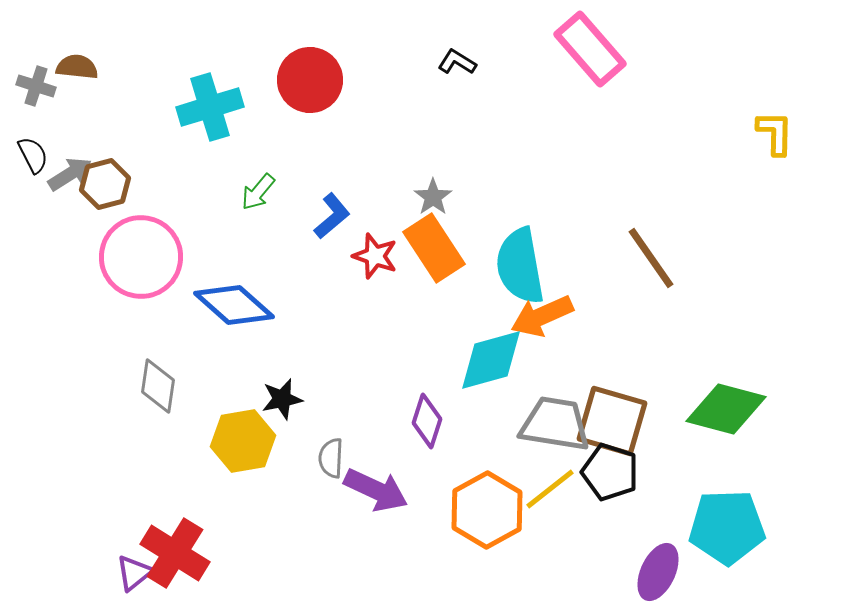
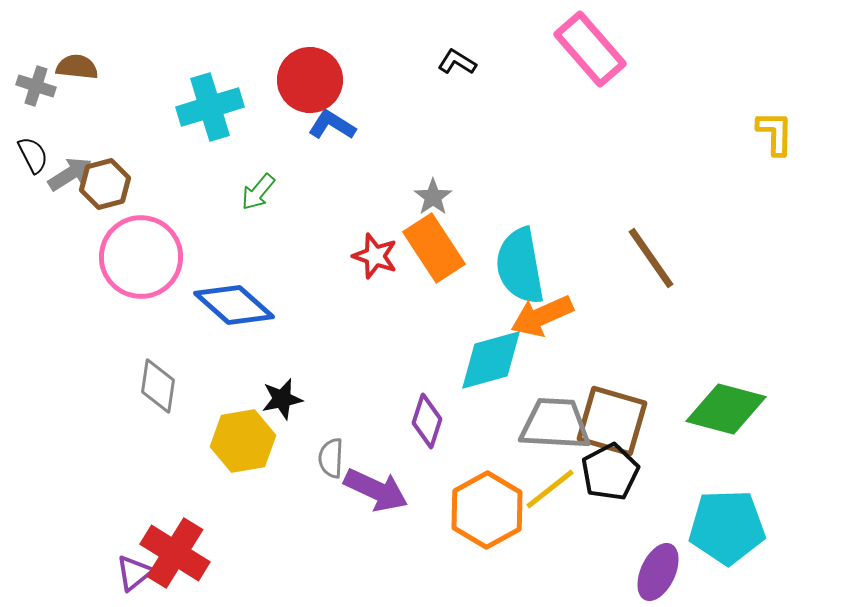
blue L-shape: moved 91 px up; rotated 108 degrees counterclockwise
gray trapezoid: rotated 6 degrees counterclockwise
black pentagon: rotated 26 degrees clockwise
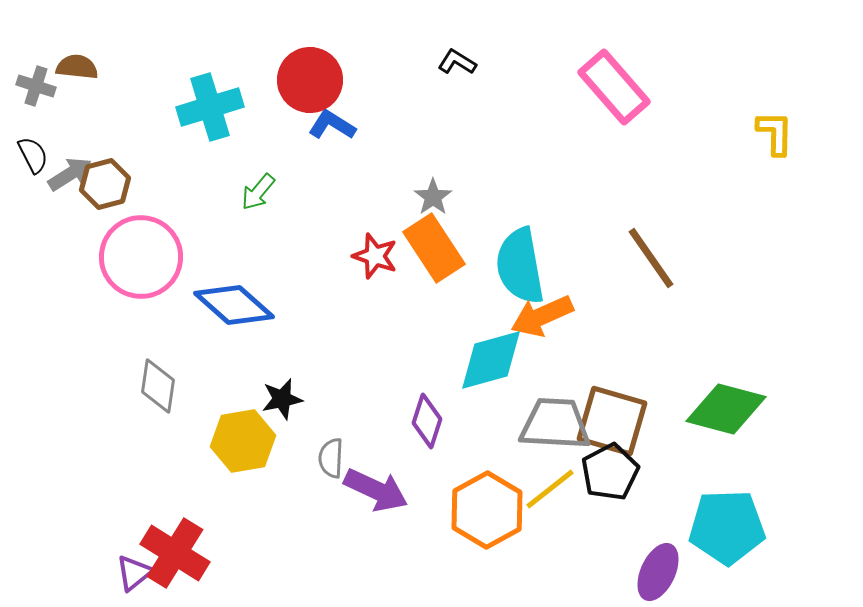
pink rectangle: moved 24 px right, 38 px down
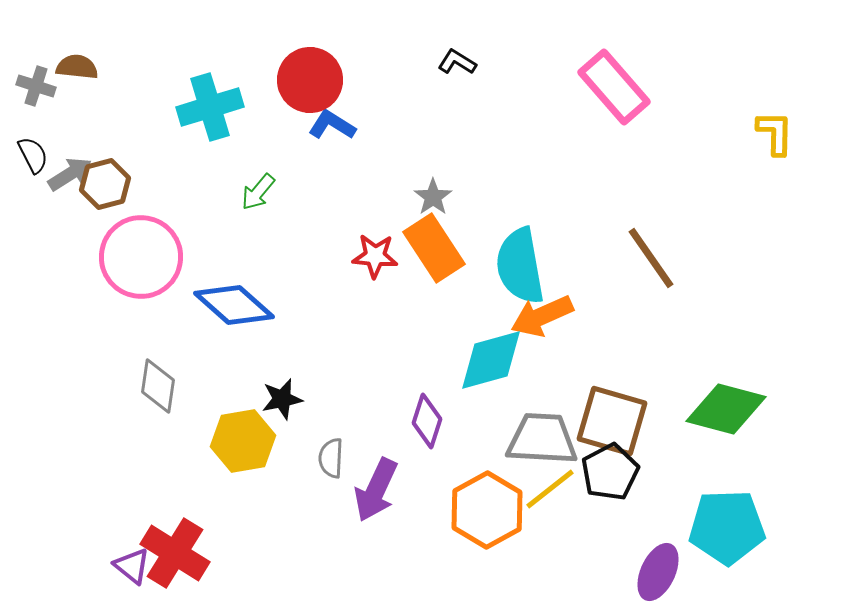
red star: rotated 15 degrees counterclockwise
gray trapezoid: moved 13 px left, 15 px down
purple arrow: rotated 90 degrees clockwise
purple triangle: moved 2 px left, 7 px up; rotated 42 degrees counterclockwise
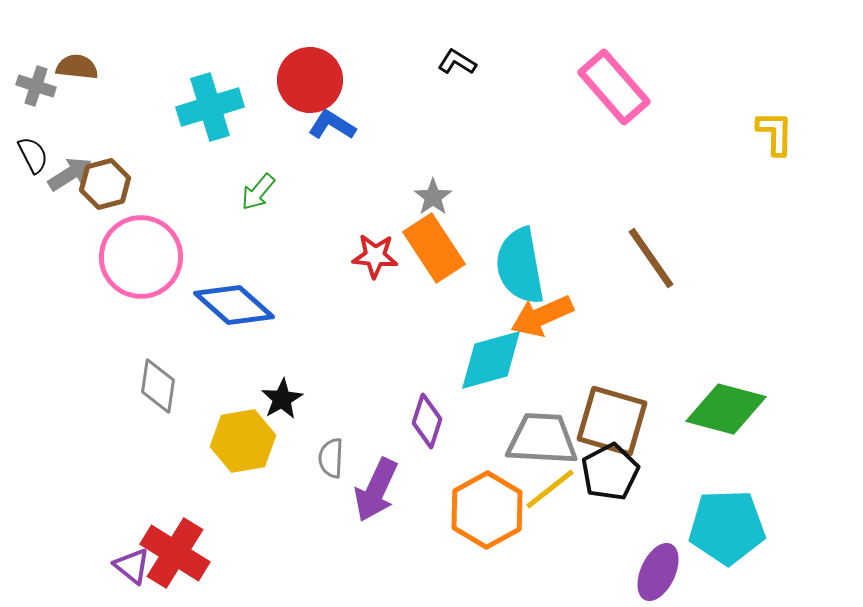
black star: rotated 18 degrees counterclockwise
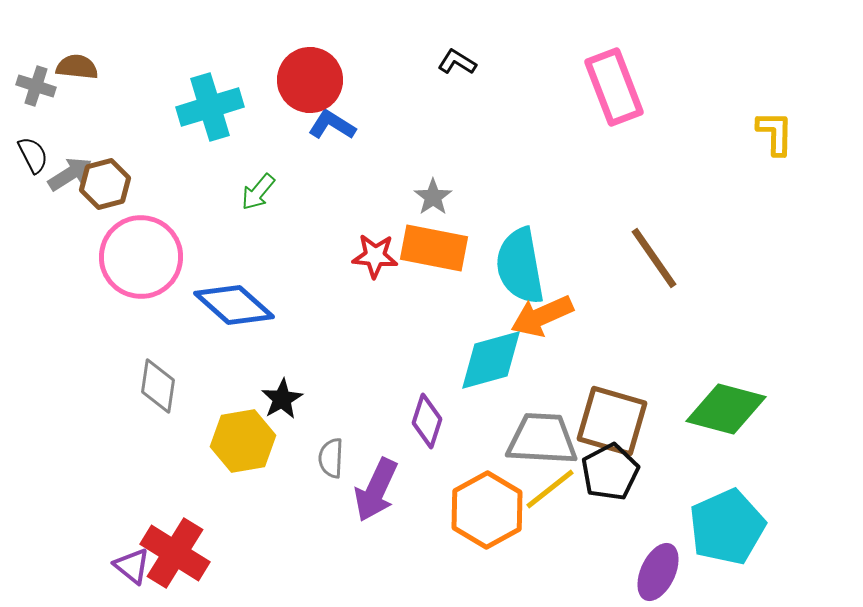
pink rectangle: rotated 20 degrees clockwise
orange rectangle: rotated 46 degrees counterclockwise
brown line: moved 3 px right
cyan pentagon: rotated 22 degrees counterclockwise
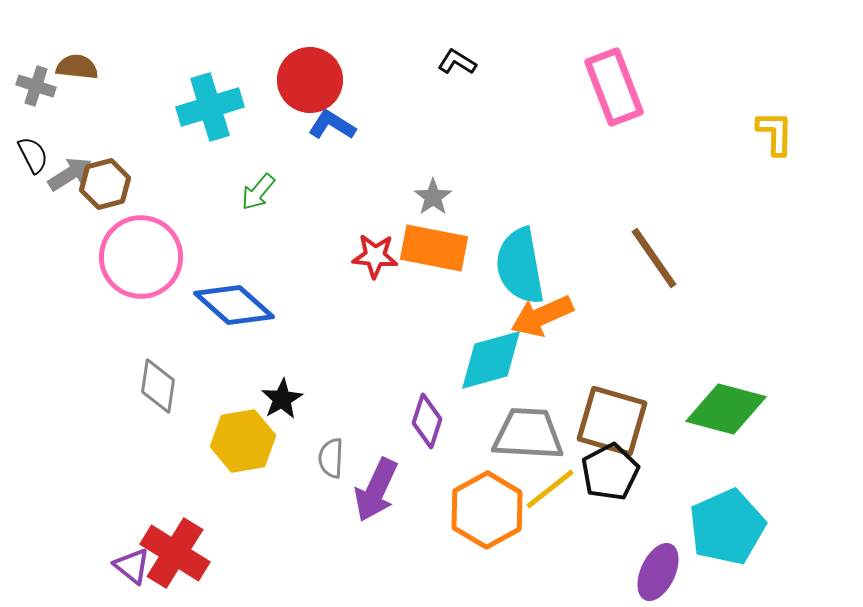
gray trapezoid: moved 14 px left, 5 px up
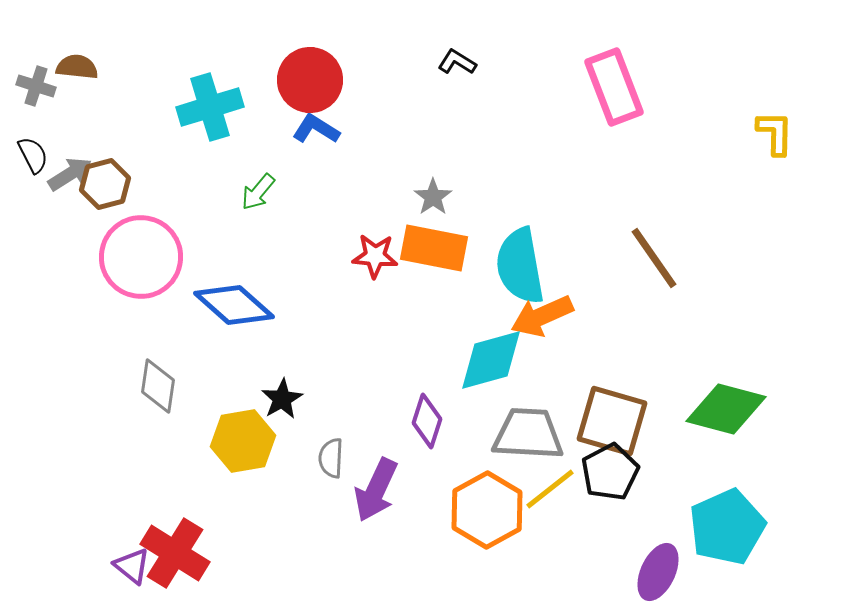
blue L-shape: moved 16 px left, 4 px down
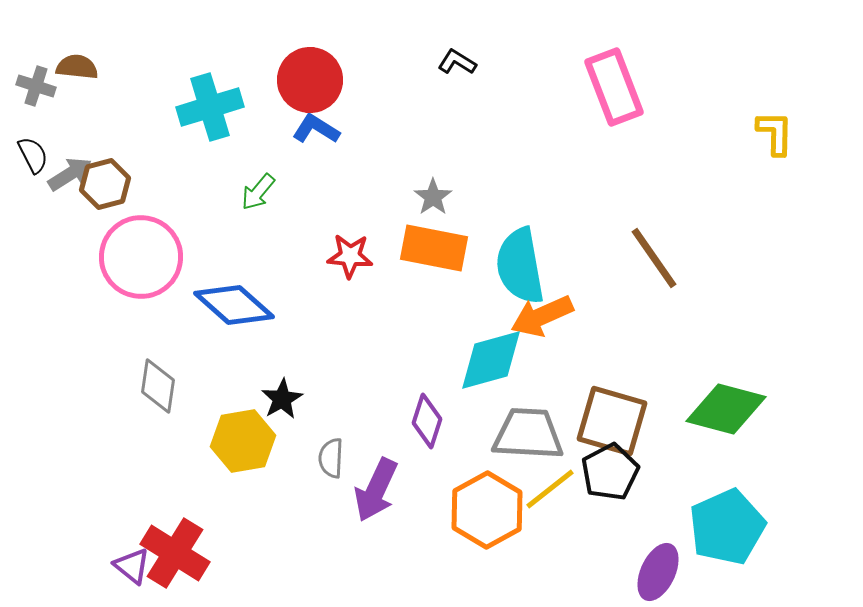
red star: moved 25 px left
